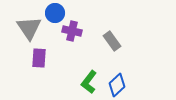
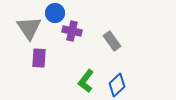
green L-shape: moved 3 px left, 1 px up
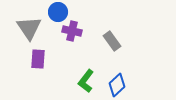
blue circle: moved 3 px right, 1 px up
purple rectangle: moved 1 px left, 1 px down
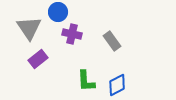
purple cross: moved 3 px down
purple rectangle: rotated 48 degrees clockwise
green L-shape: rotated 40 degrees counterclockwise
blue diamond: rotated 15 degrees clockwise
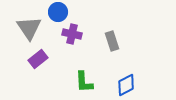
gray rectangle: rotated 18 degrees clockwise
green L-shape: moved 2 px left, 1 px down
blue diamond: moved 9 px right
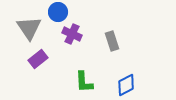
purple cross: rotated 12 degrees clockwise
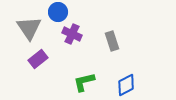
green L-shape: rotated 80 degrees clockwise
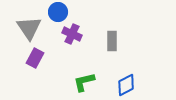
gray rectangle: rotated 18 degrees clockwise
purple rectangle: moved 3 px left, 1 px up; rotated 24 degrees counterclockwise
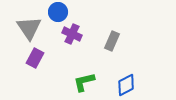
gray rectangle: rotated 24 degrees clockwise
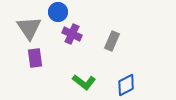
purple rectangle: rotated 36 degrees counterclockwise
green L-shape: rotated 130 degrees counterclockwise
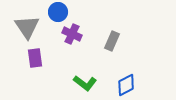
gray triangle: moved 2 px left, 1 px up
green L-shape: moved 1 px right, 1 px down
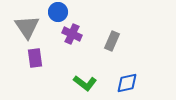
blue diamond: moved 1 px right, 2 px up; rotated 15 degrees clockwise
